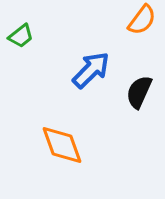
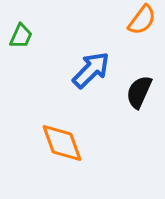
green trapezoid: rotated 28 degrees counterclockwise
orange diamond: moved 2 px up
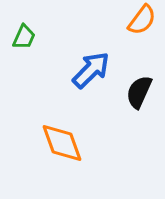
green trapezoid: moved 3 px right, 1 px down
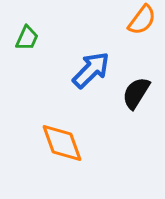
green trapezoid: moved 3 px right, 1 px down
black semicircle: moved 3 px left, 1 px down; rotated 8 degrees clockwise
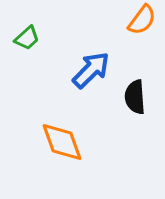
green trapezoid: rotated 24 degrees clockwise
black semicircle: moved 1 px left, 4 px down; rotated 36 degrees counterclockwise
orange diamond: moved 1 px up
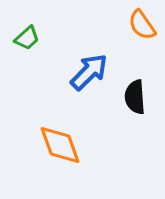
orange semicircle: moved 5 px down; rotated 108 degrees clockwise
blue arrow: moved 2 px left, 2 px down
orange diamond: moved 2 px left, 3 px down
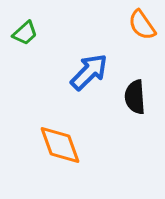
green trapezoid: moved 2 px left, 5 px up
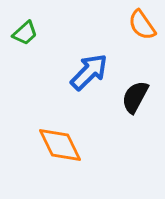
black semicircle: rotated 32 degrees clockwise
orange diamond: rotated 6 degrees counterclockwise
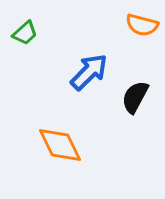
orange semicircle: rotated 40 degrees counterclockwise
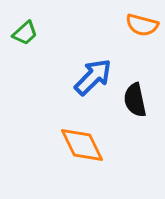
blue arrow: moved 4 px right, 5 px down
black semicircle: moved 3 px down; rotated 40 degrees counterclockwise
orange diamond: moved 22 px right
